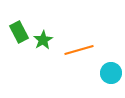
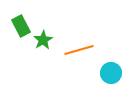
green rectangle: moved 2 px right, 6 px up
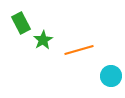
green rectangle: moved 3 px up
cyan circle: moved 3 px down
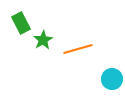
orange line: moved 1 px left, 1 px up
cyan circle: moved 1 px right, 3 px down
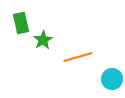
green rectangle: rotated 15 degrees clockwise
orange line: moved 8 px down
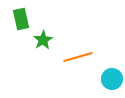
green rectangle: moved 4 px up
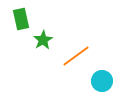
orange line: moved 2 px left, 1 px up; rotated 20 degrees counterclockwise
cyan circle: moved 10 px left, 2 px down
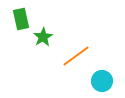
green star: moved 3 px up
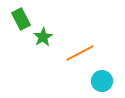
green rectangle: rotated 15 degrees counterclockwise
orange line: moved 4 px right, 3 px up; rotated 8 degrees clockwise
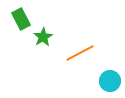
cyan circle: moved 8 px right
